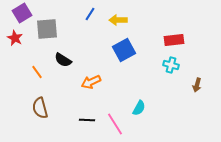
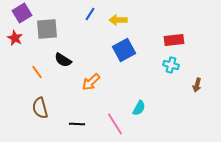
orange arrow: rotated 18 degrees counterclockwise
black line: moved 10 px left, 4 px down
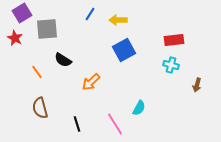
black line: rotated 70 degrees clockwise
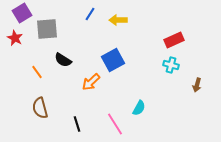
red rectangle: rotated 18 degrees counterclockwise
blue square: moved 11 px left, 10 px down
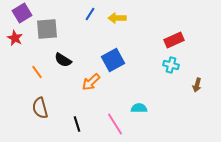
yellow arrow: moved 1 px left, 2 px up
cyan semicircle: rotated 119 degrees counterclockwise
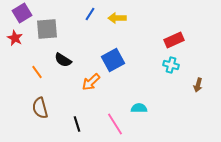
brown arrow: moved 1 px right
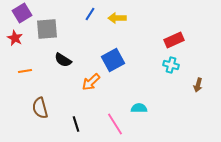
orange line: moved 12 px left, 1 px up; rotated 64 degrees counterclockwise
black line: moved 1 px left
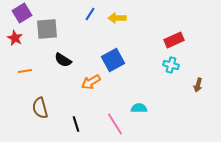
orange arrow: rotated 12 degrees clockwise
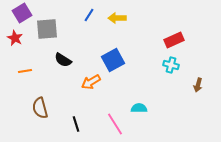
blue line: moved 1 px left, 1 px down
